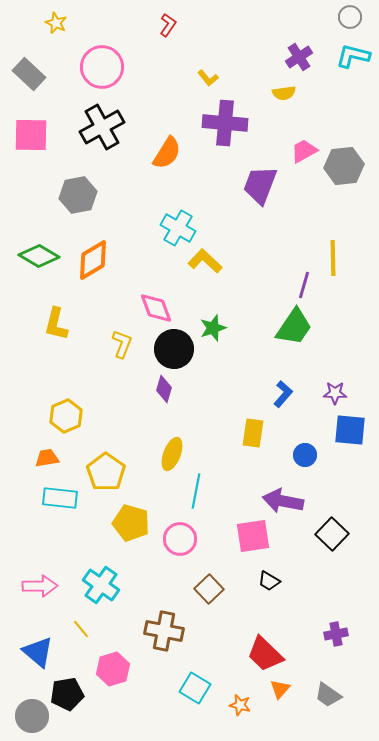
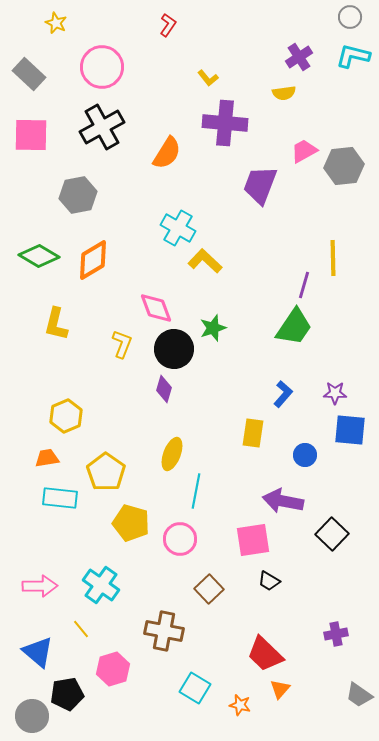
pink square at (253, 536): moved 4 px down
gray trapezoid at (328, 695): moved 31 px right
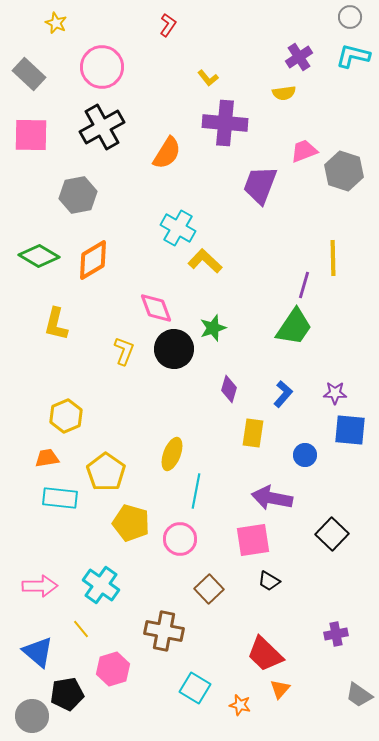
pink trapezoid at (304, 151): rotated 8 degrees clockwise
gray hexagon at (344, 166): moved 5 px down; rotated 24 degrees clockwise
yellow L-shape at (122, 344): moved 2 px right, 7 px down
purple diamond at (164, 389): moved 65 px right
purple arrow at (283, 501): moved 11 px left, 3 px up
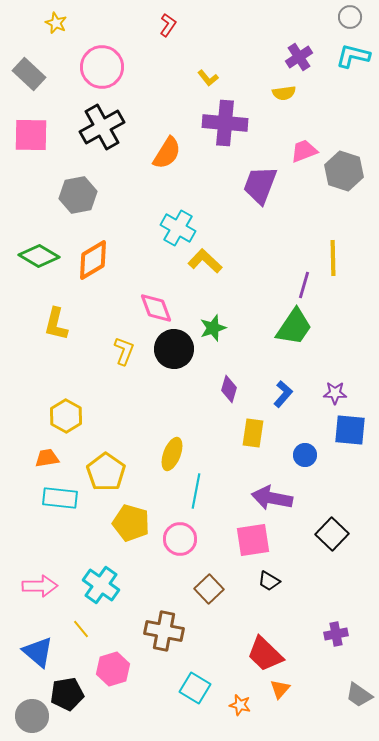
yellow hexagon at (66, 416): rotated 8 degrees counterclockwise
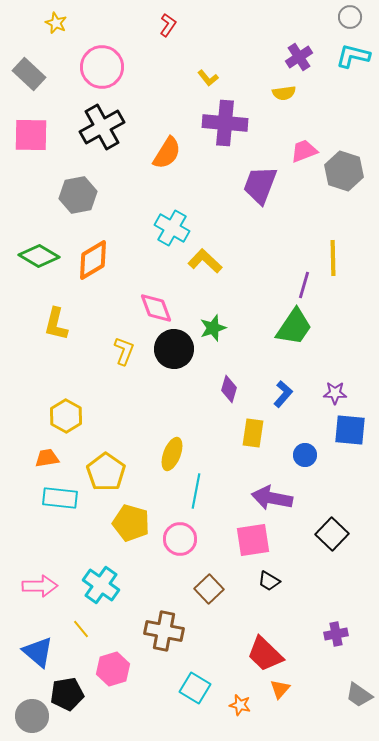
cyan cross at (178, 228): moved 6 px left
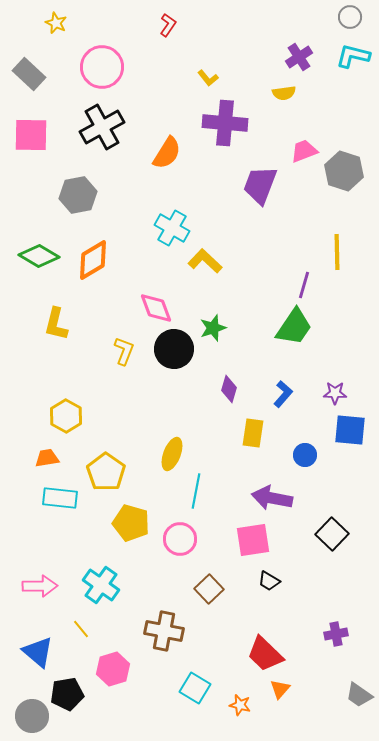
yellow line at (333, 258): moved 4 px right, 6 px up
